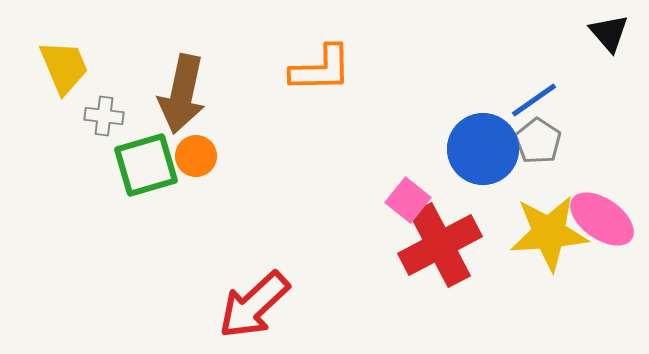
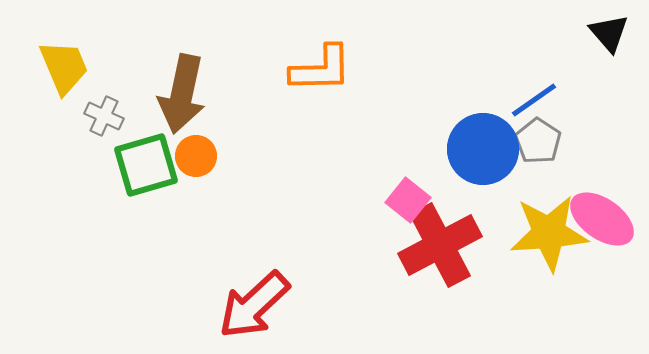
gray cross: rotated 18 degrees clockwise
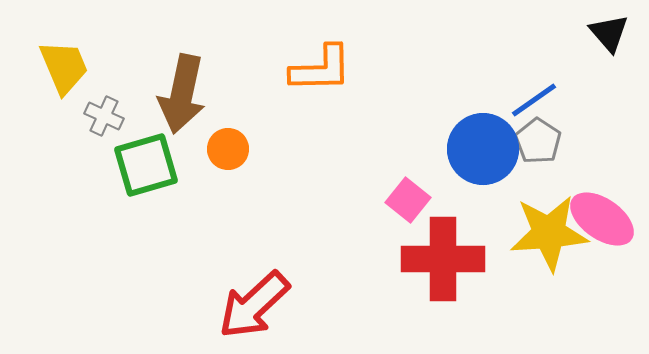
orange circle: moved 32 px right, 7 px up
red cross: moved 3 px right, 14 px down; rotated 28 degrees clockwise
